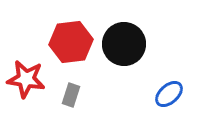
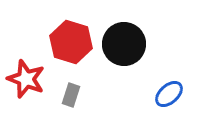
red hexagon: rotated 24 degrees clockwise
red star: rotated 12 degrees clockwise
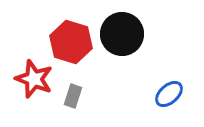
black circle: moved 2 px left, 10 px up
red star: moved 8 px right
gray rectangle: moved 2 px right, 1 px down
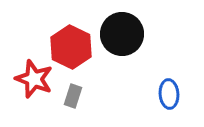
red hexagon: moved 5 px down; rotated 9 degrees clockwise
blue ellipse: rotated 52 degrees counterclockwise
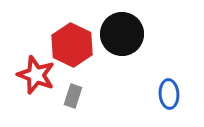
red hexagon: moved 1 px right, 2 px up
red star: moved 2 px right, 4 px up
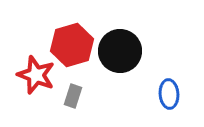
black circle: moved 2 px left, 17 px down
red hexagon: rotated 18 degrees clockwise
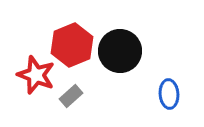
red hexagon: rotated 6 degrees counterclockwise
gray rectangle: moved 2 px left; rotated 30 degrees clockwise
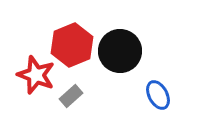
blue ellipse: moved 11 px left, 1 px down; rotated 24 degrees counterclockwise
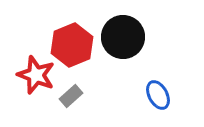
black circle: moved 3 px right, 14 px up
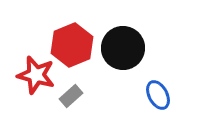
black circle: moved 11 px down
red star: rotated 6 degrees counterclockwise
